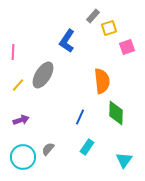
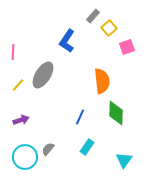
yellow square: rotated 21 degrees counterclockwise
cyan circle: moved 2 px right
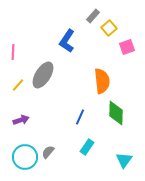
gray semicircle: moved 3 px down
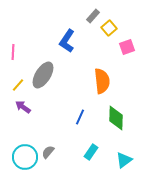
green diamond: moved 5 px down
purple arrow: moved 2 px right, 13 px up; rotated 126 degrees counterclockwise
cyan rectangle: moved 4 px right, 5 px down
cyan triangle: rotated 18 degrees clockwise
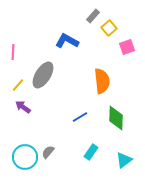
blue L-shape: rotated 85 degrees clockwise
blue line: rotated 35 degrees clockwise
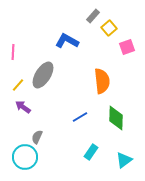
gray semicircle: moved 11 px left, 15 px up; rotated 16 degrees counterclockwise
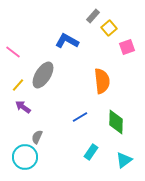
pink line: rotated 56 degrees counterclockwise
green diamond: moved 4 px down
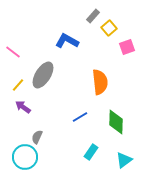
orange semicircle: moved 2 px left, 1 px down
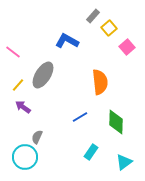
pink square: rotated 21 degrees counterclockwise
cyan triangle: moved 2 px down
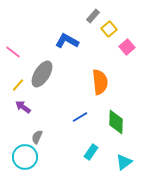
yellow square: moved 1 px down
gray ellipse: moved 1 px left, 1 px up
